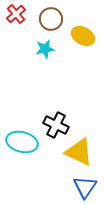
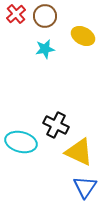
brown circle: moved 6 px left, 3 px up
cyan ellipse: moved 1 px left
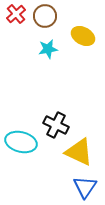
cyan star: moved 3 px right
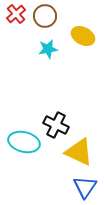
cyan ellipse: moved 3 px right
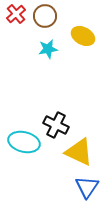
blue triangle: moved 2 px right
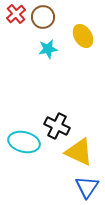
brown circle: moved 2 px left, 1 px down
yellow ellipse: rotated 30 degrees clockwise
black cross: moved 1 px right, 1 px down
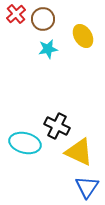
brown circle: moved 2 px down
cyan ellipse: moved 1 px right, 1 px down
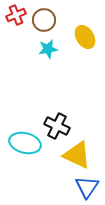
red cross: moved 1 px down; rotated 18 degrees clockwise
brown circle: moved 1 px right, 1 px down
yellow ellipse: moved 2 px right, 1 px down
yellow triangle: moved 2 px left, 3 px down
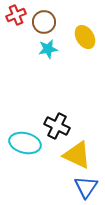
brown circle: moved 2 px down
blue triangle: moved 1 px left
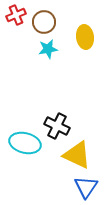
yellow ellipse: rotated 25 degrees clockwise
